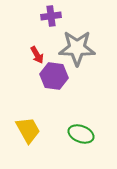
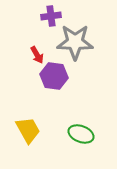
gray star: moved 2 px left, 6 px up
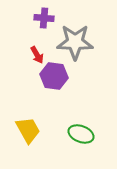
purple cross: moved 7 px left, 2 px down; rotated 12 degrees clockwise
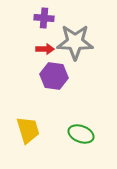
red arrow: moved 8 px right, 6 px up; rotated 60 degrees counterclockwise
yellow trapezoid: rotated 12 degrees clockwise
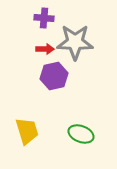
purple hexagon: rotated 20 degrees counterclockwise
yellow trapezoid: moved 1 px left, 1 px down
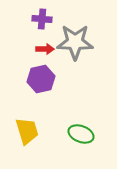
purple cross: moved 2 px left, 1 px down
purple hexagon: moved 13 px left, 3 px down
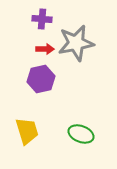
gray star: moved 1 px right, 1 px down; rotated 12 degrees counterclockwise
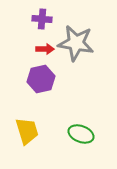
gray star: rotated 21 degrees clockwise
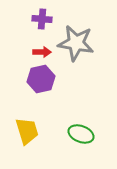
red arrow: moved 3 px left, 3 px down
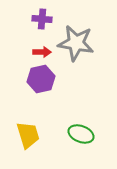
yellow trapezoid: moved 1 px right, 4 px down
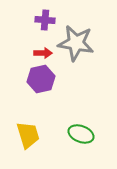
purple cross: moved 3 px right, 1 px down
red arrow: moved 1 px right, 1 px down
